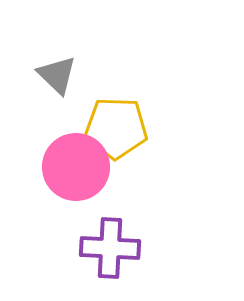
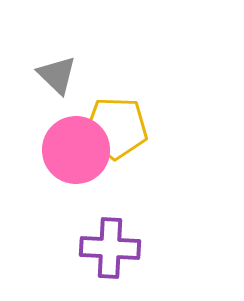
pink circle: moved 17 px up
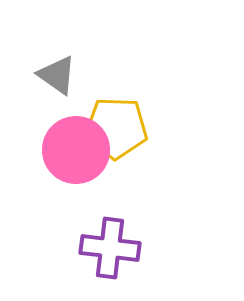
gray triangle: rotated 9 degrees counterclockwise
purple cross: rotated 4 degrees clockwise
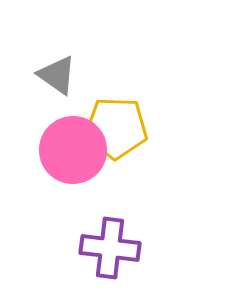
pink circle: moved 3 px left
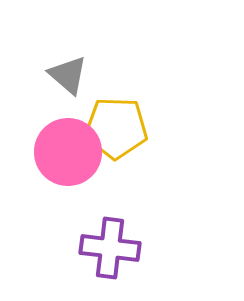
gray triangle: moved 11 px right; rotated 6 degrees clockwise
pink circle: moved 5 px left, 2 px down
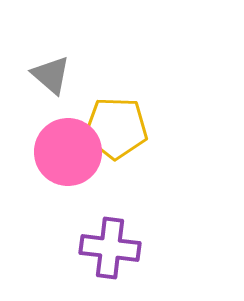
gray triangle: moved 17 px left
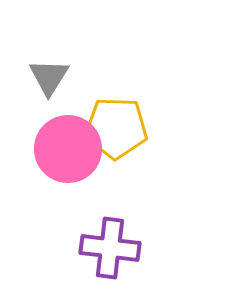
gray triangle: moved 2 px left, 2 px down; rotated 21 degrees clockwise
pink circle: moved 3 px up
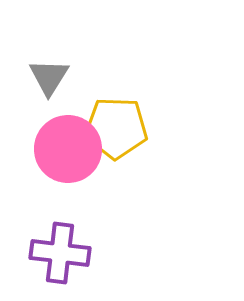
purple cross: moved 50 px left, 5 px down
